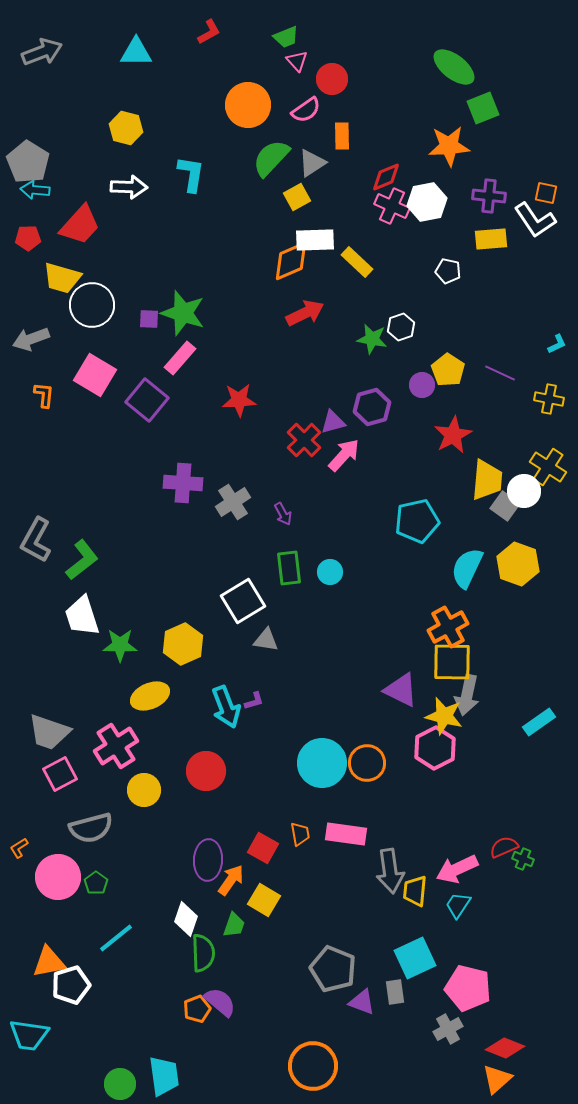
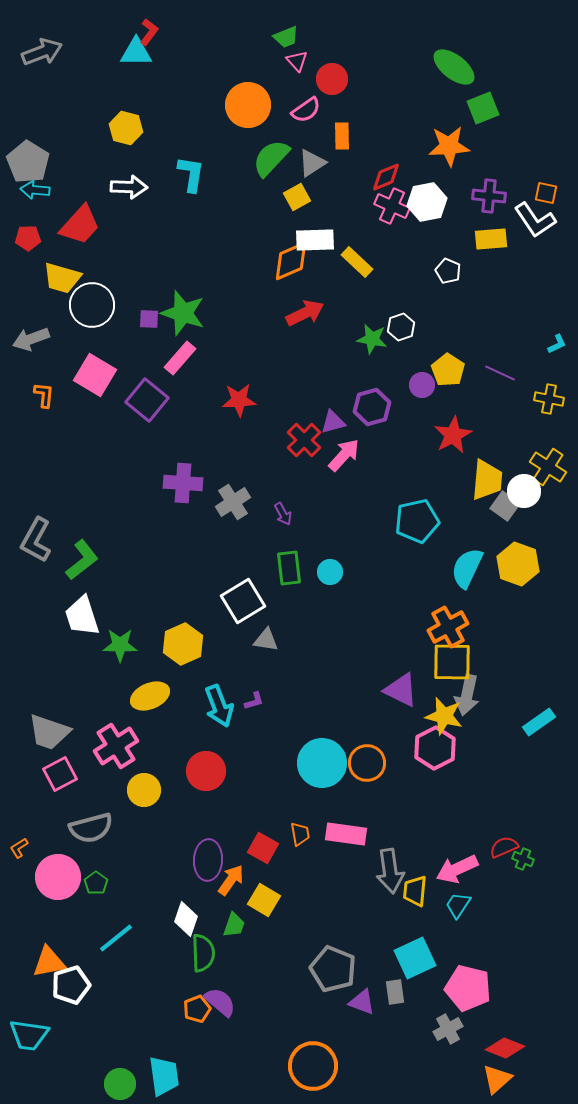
red L-shape at (209, 32): moved 60 px left; rotated 24 degrees counterclockwise
white pentagon at (448, 271): rotated 10 degrees clockwise
cyan arrow at (226, 707): moved 7 px left, 1 px up
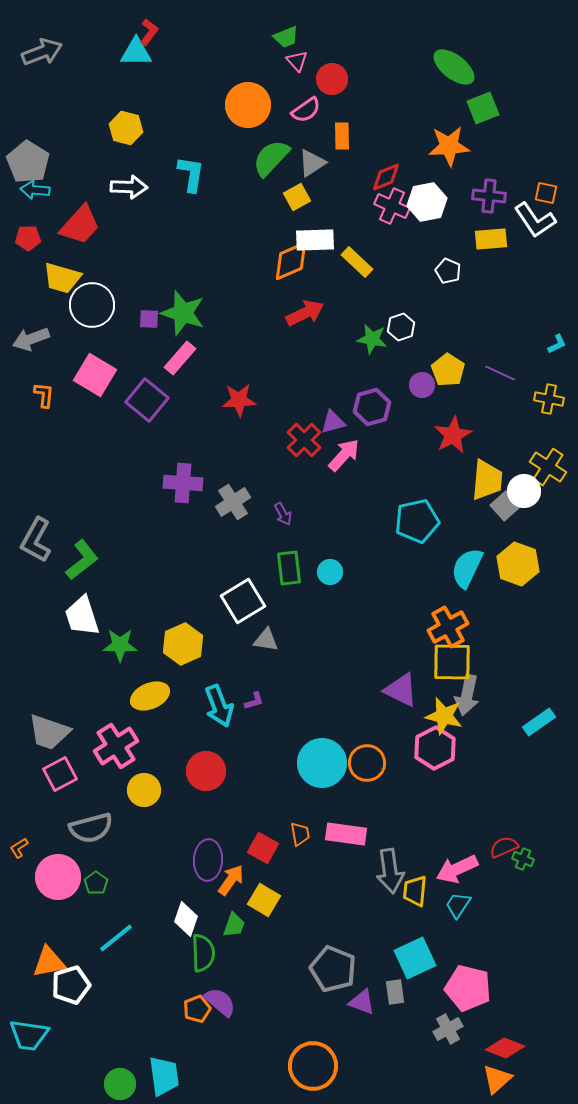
gray square at (505, 506): rotated 12 degrees clockwise
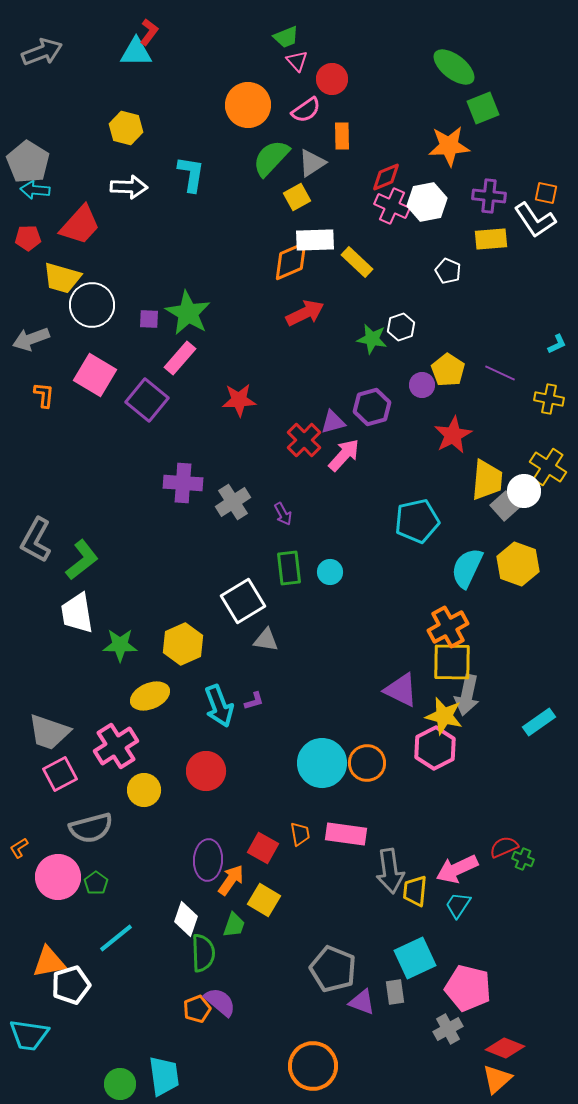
green star at (183, 313): moved 5 px right; rotated 12 degrees clockwise
white trapezoid at (82, 616): moved 5 px left, 3 px up; rotated 9 degrees clockwise
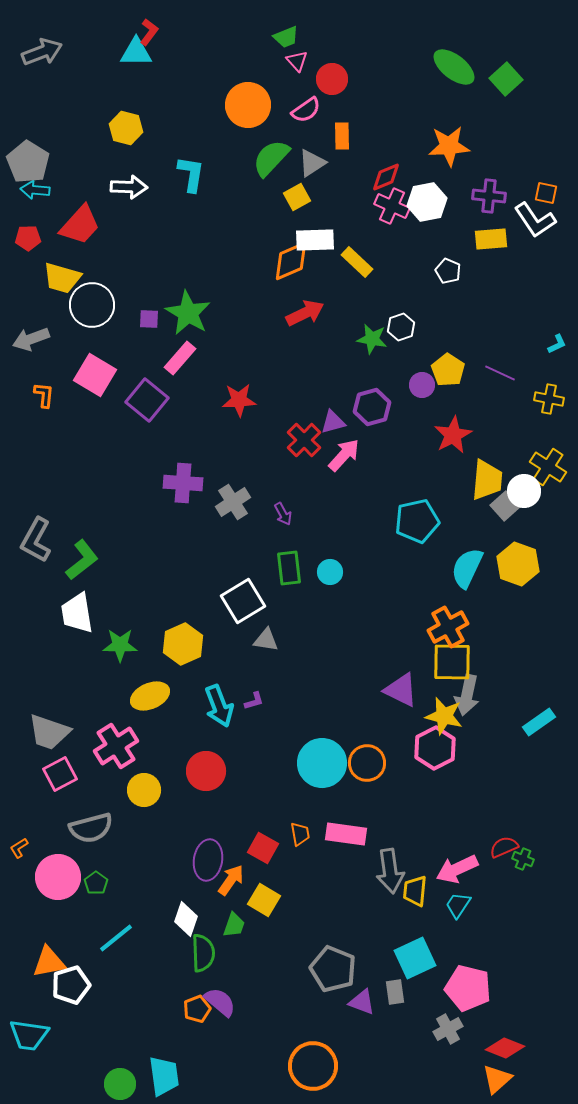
green square at (483, 108): moved 23 px right, 29 px up; rotated 20 degrees counterclockwise
purple ellipse at (208, 860): rotated 6 degrees clockwise
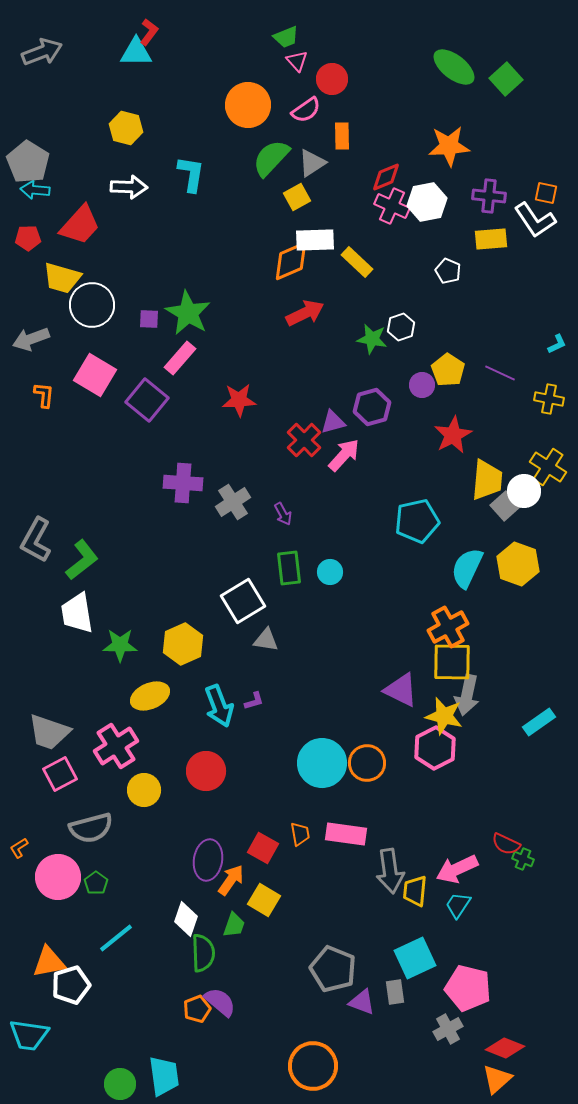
red semicircle at (504, 847): moved 2 px right, 3 px up; rotated 132 degrees counterclockwise
